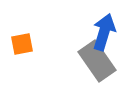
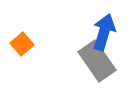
orange square: rotated 30 degrees counterclockwise
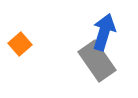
orange square: moved 2 px left
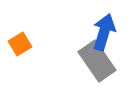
orange square: rotated 10 degrees clockwise
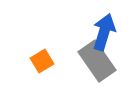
orange square: moved 22 px right, 17 px down
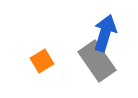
blue arrow: moved 1 px right, 1 px down
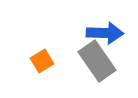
blue arrow: rotated 75 degrees clockwise
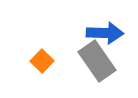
orange square: rotated 15 degrees counterclockwise
